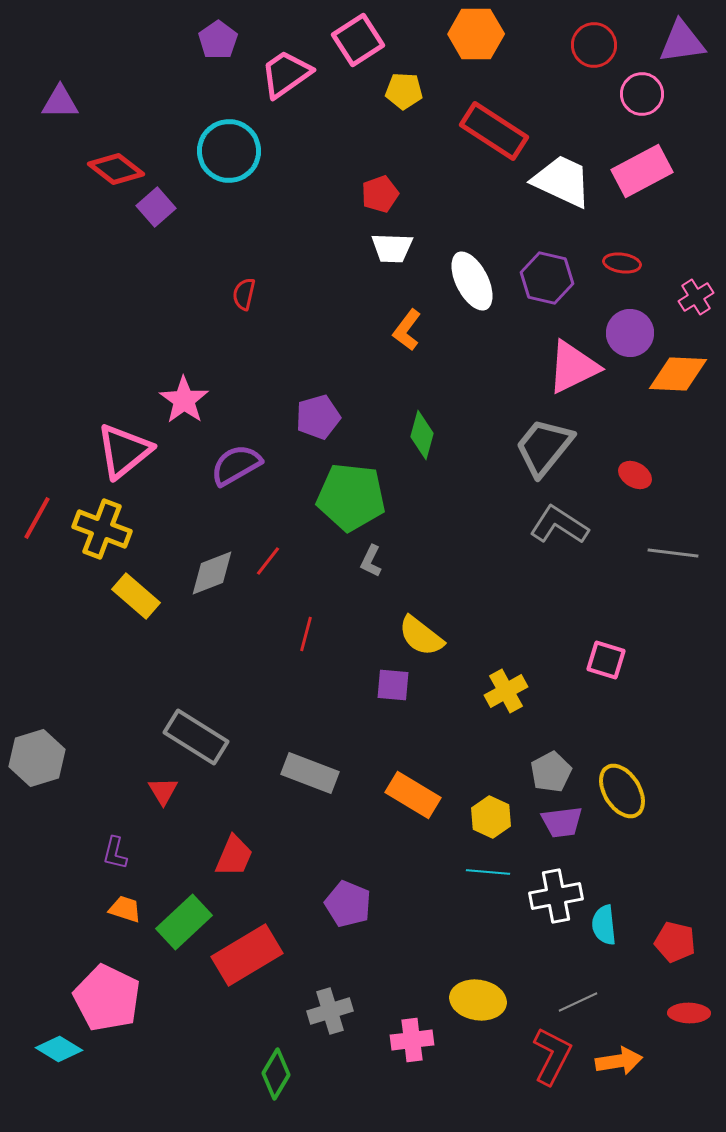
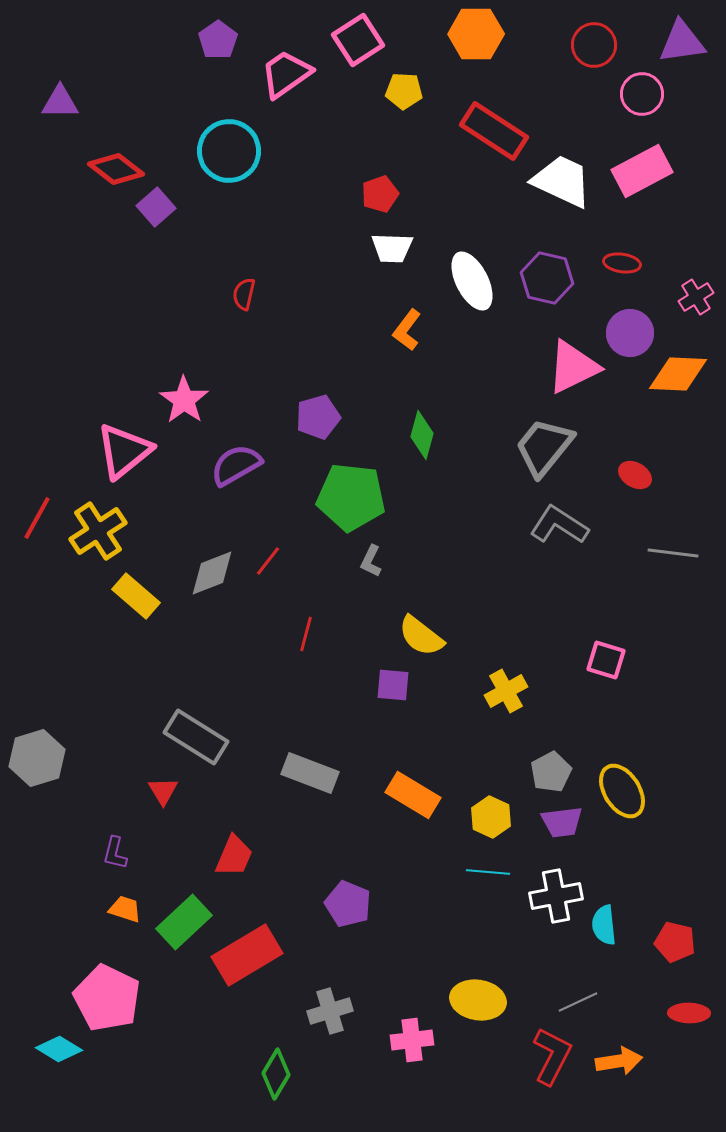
yellow cross at (102, 529): moved 4 px left, 2 px down; rotated 36 degrees clockwise
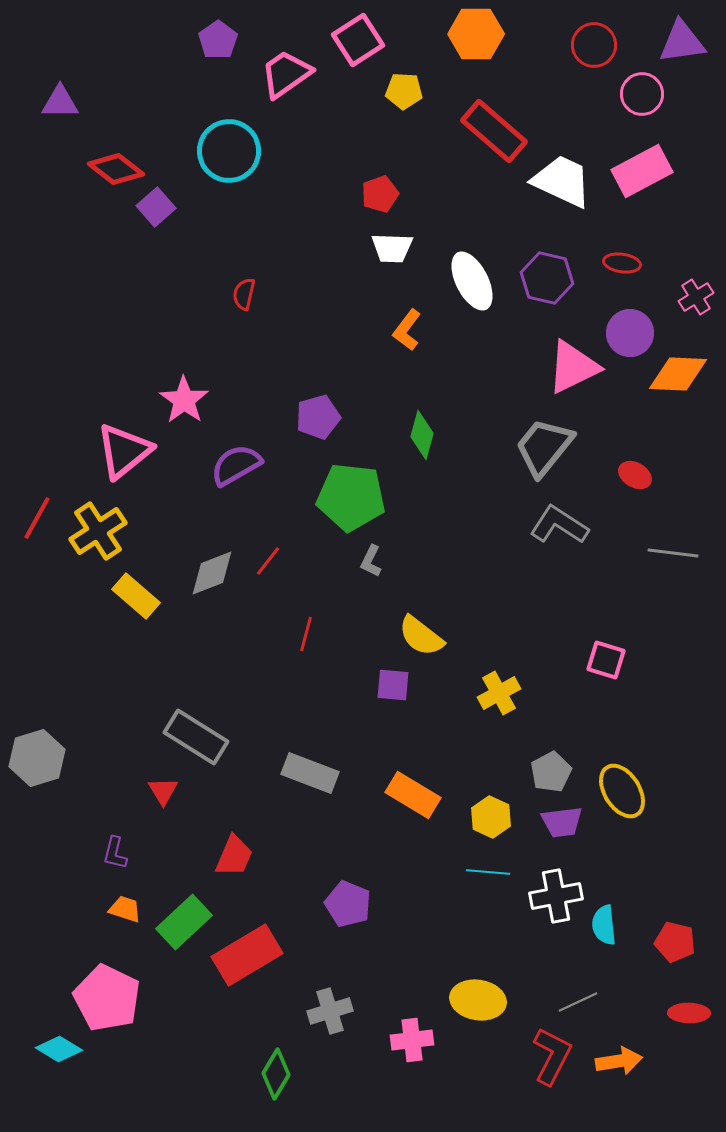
red rectangle at (494, 131): rotated 8 degrees clockwise
yellow cross at (506, 691): moved 7 px left, 2 px down
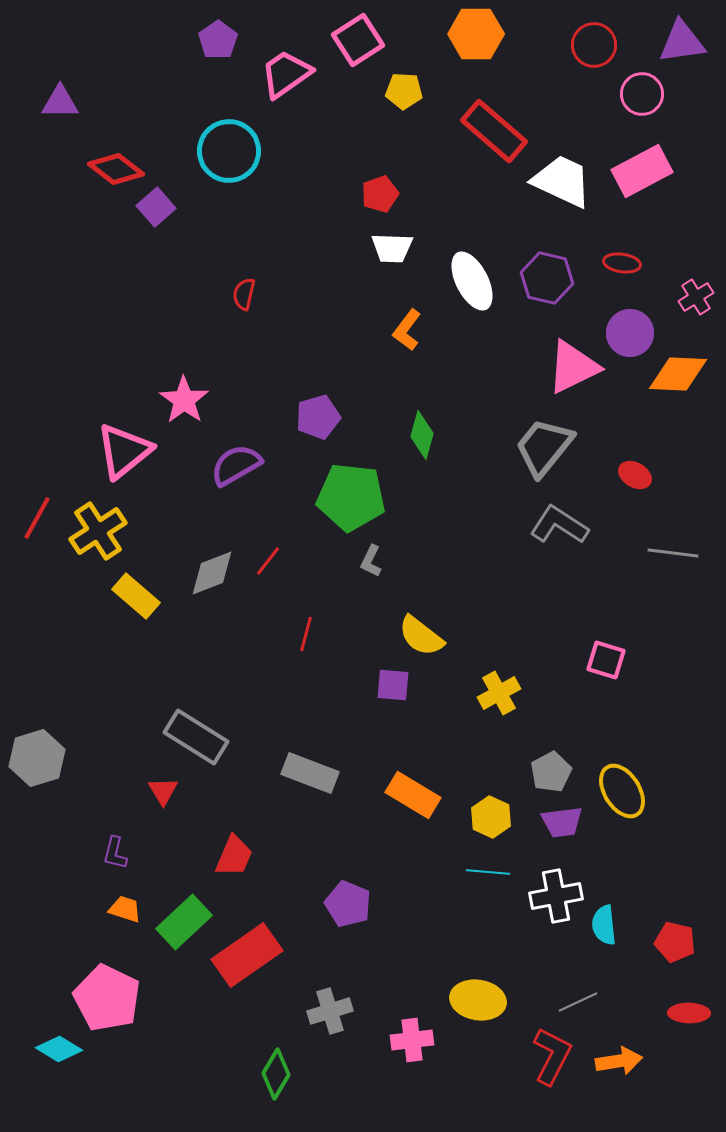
red rectangle at (247, 955): rotated 4 degrees counterclockwise
